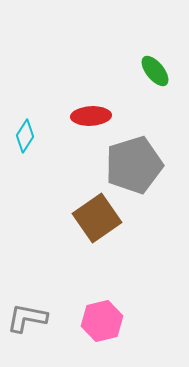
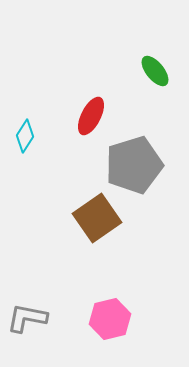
red ellipse: rotated 60 degrees counterclockwise
pink hexagon: moved 8 px right, 2 px up
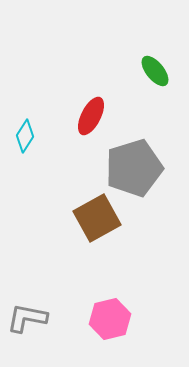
gray pentagon: moved 3 px down
brown square: rotated 6 degrees clockwise
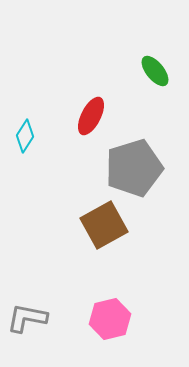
brown square: moved 7 px right, 7 px down
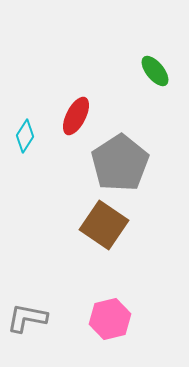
red ellipse: moved 15 px left
gray pentagon: moved 14 px left, 5 px up; rotated 16 degrees counterclockwise
brown square: rotated 27 degrees counterclockwise
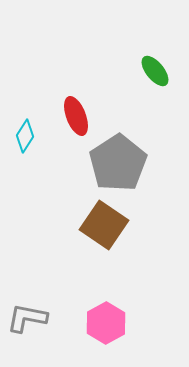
red ellipse: rotated 48 degrees counterclockwise
gray pentagon: moved 2 px left
pink hexagon: moved 4 px left, 4 px down; rotated 15 degrees counterclockwise
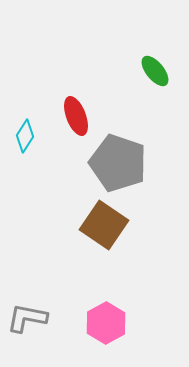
gray pentagon: rotated 20 degrees counterclockwise
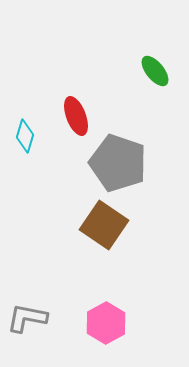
cyan diamond: rotated 16 degrees counterclockwise
